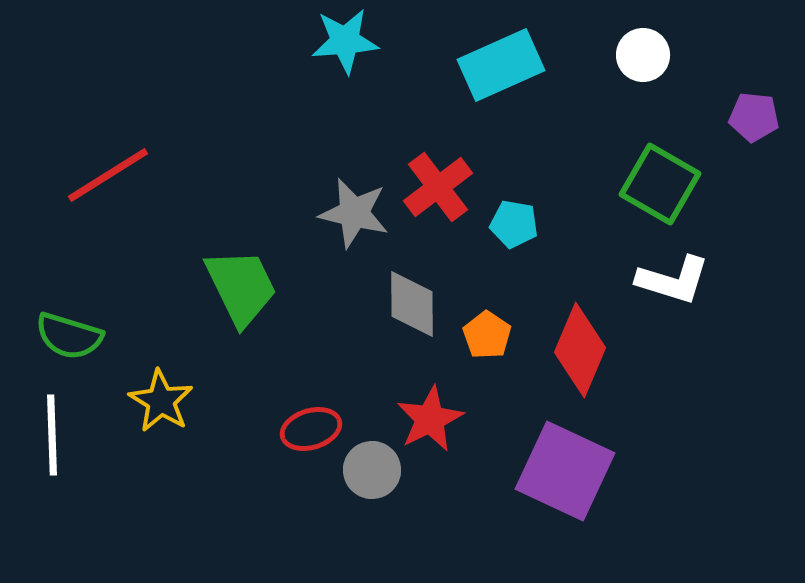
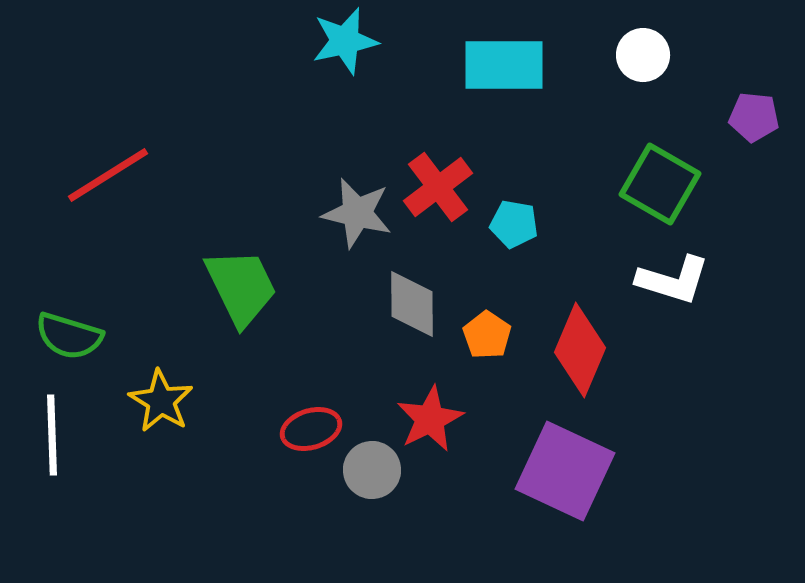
cyan star: rotated 8 degrees counterclockwise
cyan rectangle: moved 3 px right; rotated 24 degrees clockwise
gray star: moved 3 px right
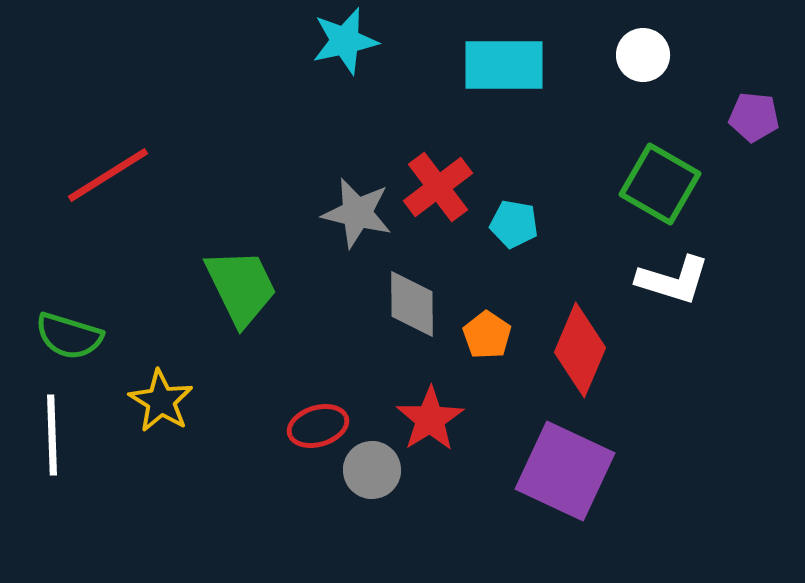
red star: rotated 6 degrees counterclockwise
red ellipse: moved 7 px right, 3 px up
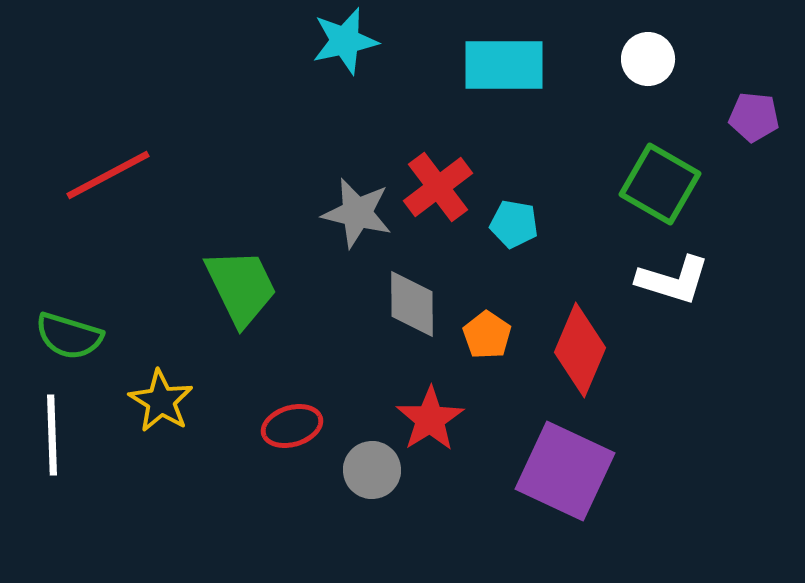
white circle: moved 5 px right, 4 px down
red line: rotated 4 degrees clockwise
red ellipse: moved 26 px left
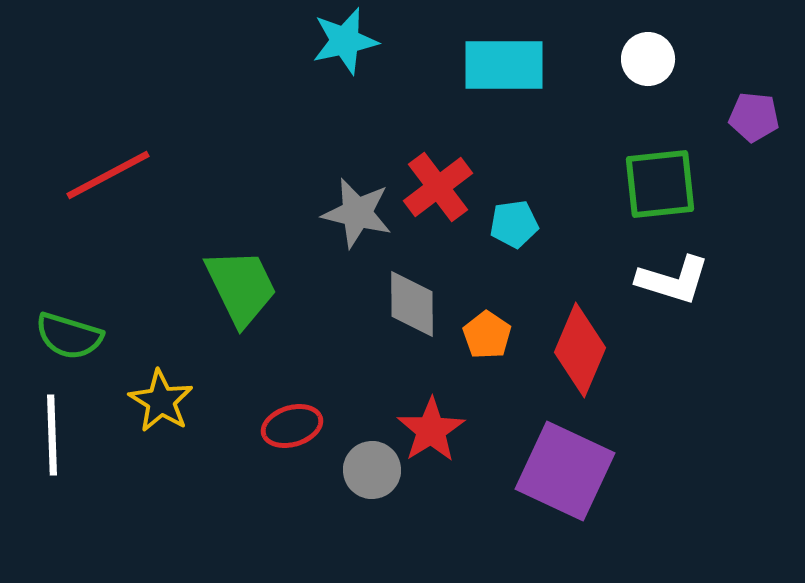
green square: rotated 36 degrees counterclockwise
cyan pentagon: rotated 18 degrees counterclockwise
red star: moved 1 px right, 11 px down
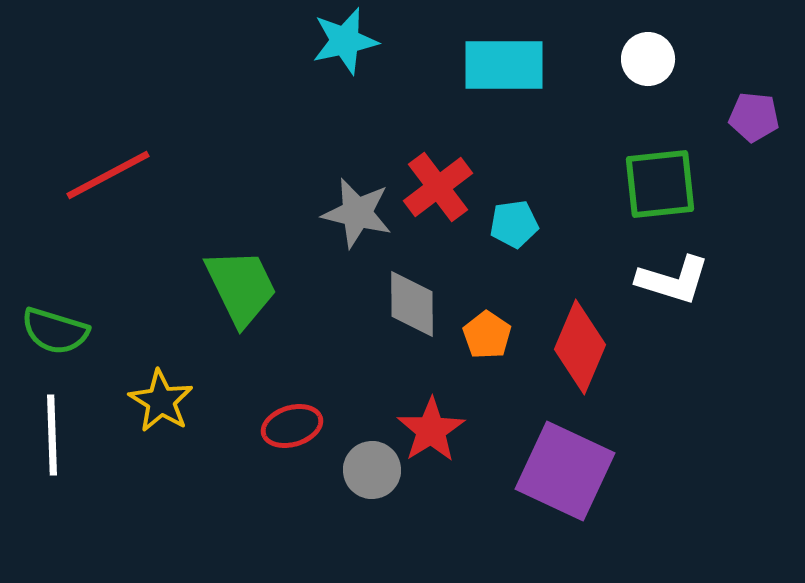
green semicircle: moved 14 px left, 5 px up
red diamond: moved 3 px up
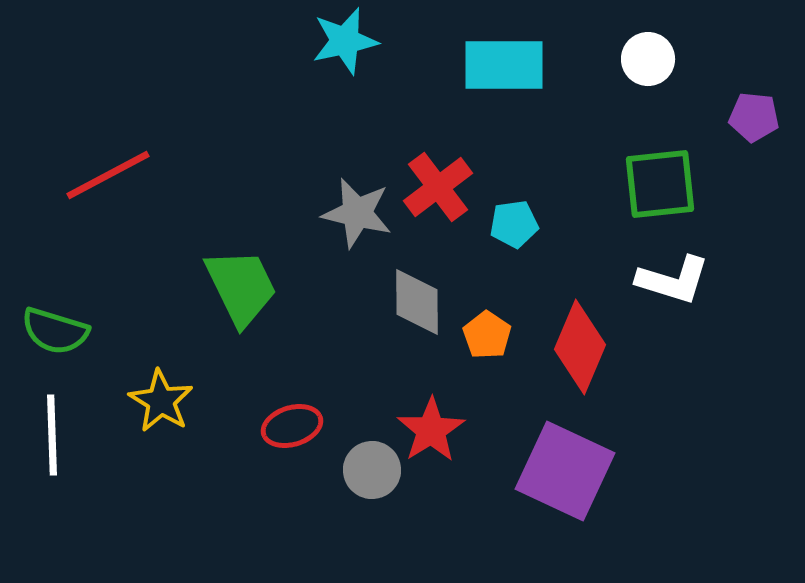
gray diamond: moved 5 px right, 2 px up
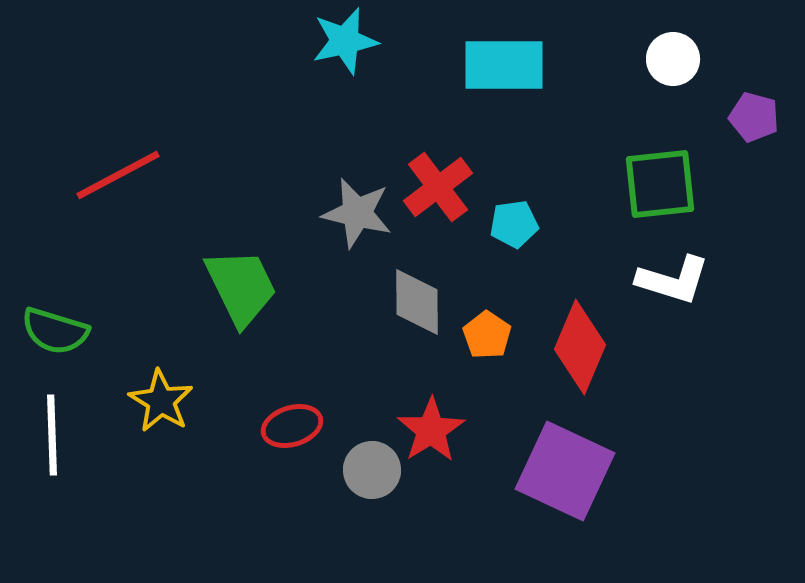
white circle: moved 25 px right
purple pentagon: rotated 9 degrees clockwise
red line: moved 10 px right
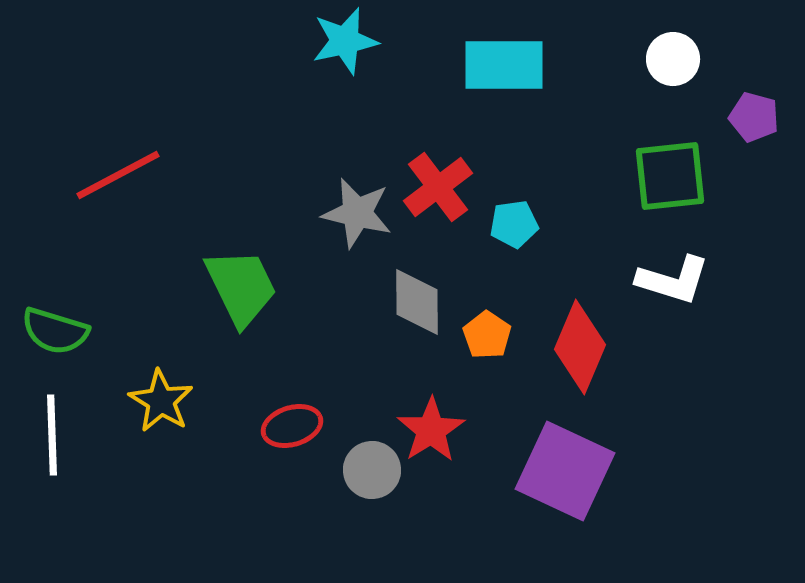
green square: moved 10 px right, 8 px up
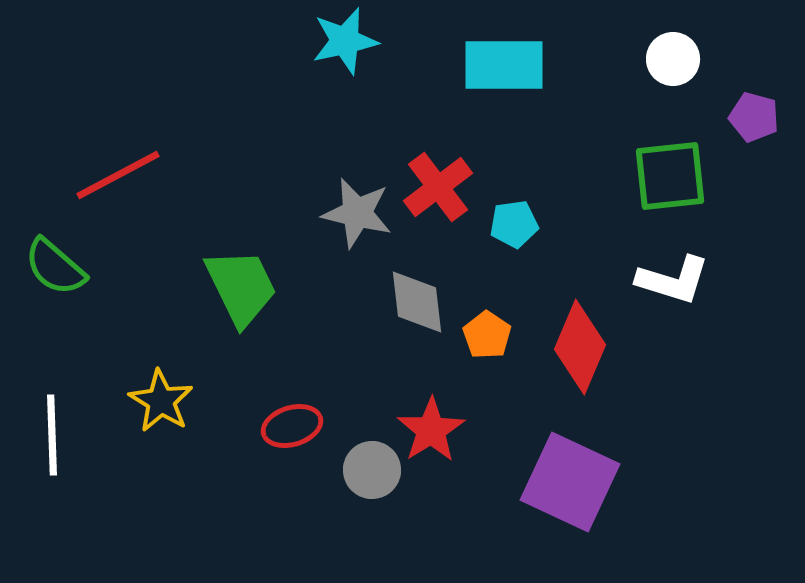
gray diamond: rotated 6 degrees counterclockwise
green semicircle: moved 64 px up; rotated 24 degrees clockwise
purple square: moved 5 px right, 11 px down
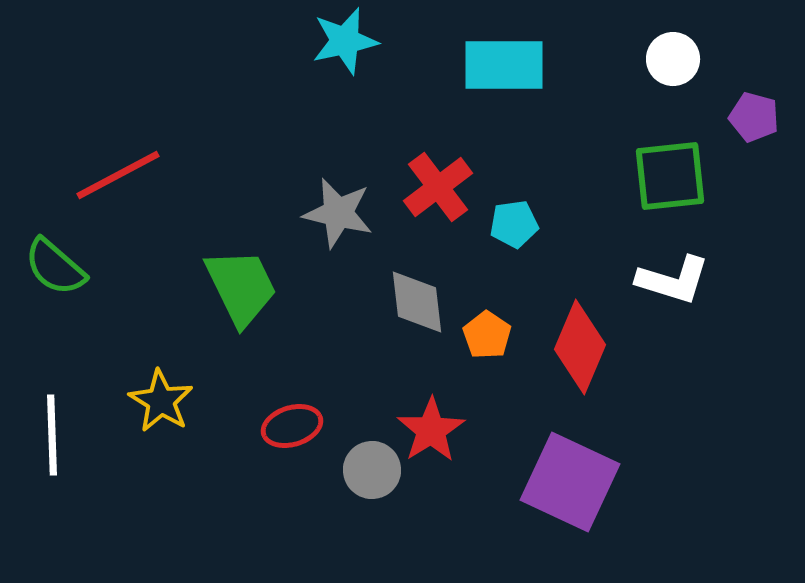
gray star: moved 19 px left
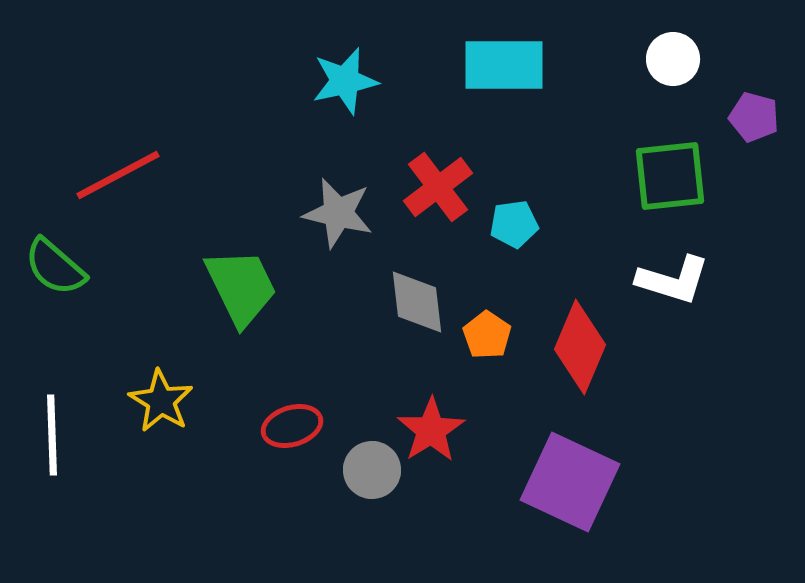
cyan star: moved 40 px down
